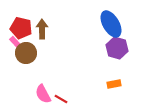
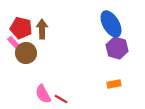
pink rectangle: moved 2 px left
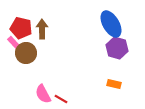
orange rectangle: rotated 24 degrees clockwise
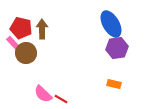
pink rectangle: moved 1 px left
purple hexagon: rotated 25 degrees counterclockwise
pink semicircle: rotated 18 degrees counterclockwise
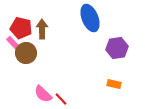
blue ellipse: moved 21 px left, 6 px up; rotated 8 degrees clockwise
red line: rotated 16 degrees clockwise
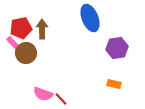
red pentagon: rotated 25 degrees counterclockwise
pink semicircle: rotated 24 degrees counterclockwise
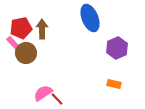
purple hexagon: rotated 15 degrees counterclockwise
pink semicircle: moved 1 px up; rotated 126 degrees clockwise
red line: moved 4 px left
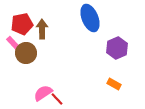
red pentagon: moved 1 px right, 4 px up
orange rectangle: rotated 16 degrees clockwise
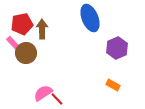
orange rectangle: moved 1 px left, 1 px down
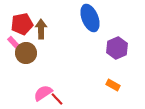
brown arrow: moved 1 px left
pink rectangle: moved 1 px right
